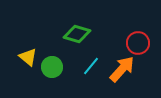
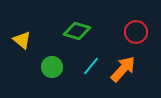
green diamond: moved 3 px up
red circle: moved 2 px left, 11 px up
yellow triangle: moved 6 px left, 17 px up
orange arrow: moved 1 px right
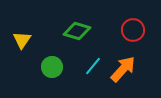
red circle: moved 3 px left, 2 px up
yellow triangle: rotated 24 degrees clockwise
cyan line: moved 2 px right
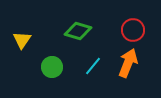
green diamond: moved 1 px right
orange arrow: moved 5 px right, 6 px up; rotated 20 degrees counterclockwise
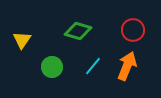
orange arrow: moved 1 px left, 3 px down
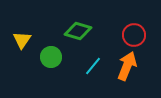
red circle: moved 1 px right, 5 px down
green circle: moved 1 px left, 10 px up
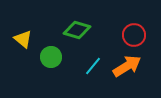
green diamond: moved 1 px left, 1 px up
yellow triangle: moved 1 px right, 1 px up; rotated 24 degrees counterclockwise
orange arrow: rotated 36 degrees clockwise
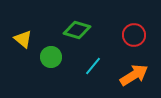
orange arrow: moved 7 px right, 9 px down
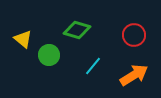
green circle: moved 2 px left, 2 px up
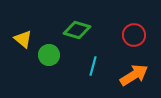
cyan line: rotated 24 degrees counterclockwise
